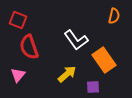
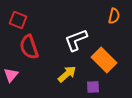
white L-shape: rotated 105 degrees clockwise
orange rectangle: rotated 10 degrees counterclockwise
pink triangle: moved 7 px left
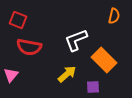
red semicircle: rotated 60 degrees counterclockwise
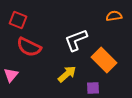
orange semicircle: rotated 112 degrees counterclockwise
red semicircle: rotated 15 degrees clockwise
purple square: moved 1 px down
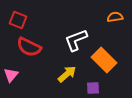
orange semicircle: moved 1 px right, 1 px down
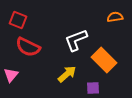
red semicircle: moved 1 px left
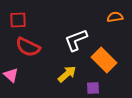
red square: rotated 24 degrees counterclockwise
pink triangle: rotated 28 degrees counterclockwise
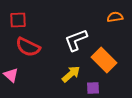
yellow arrow: moved 4 px right
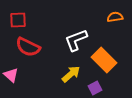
purple square: moved 2 px right; rotated 24 degrees counterclockwise
